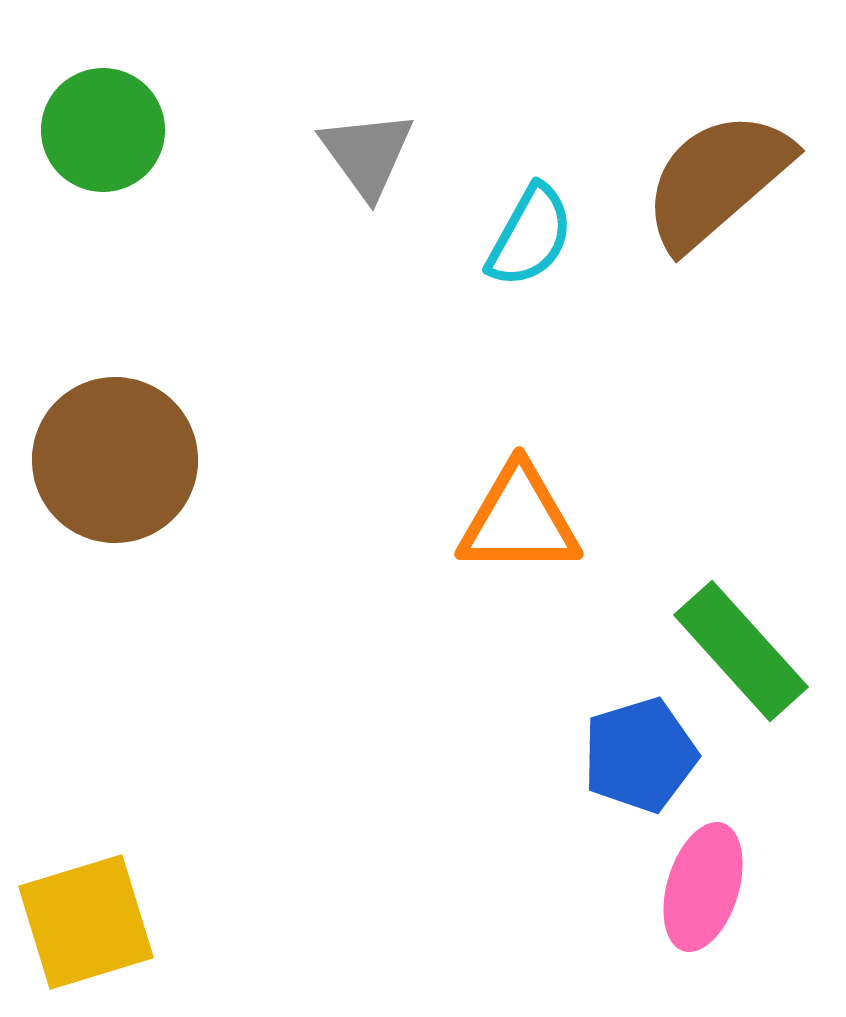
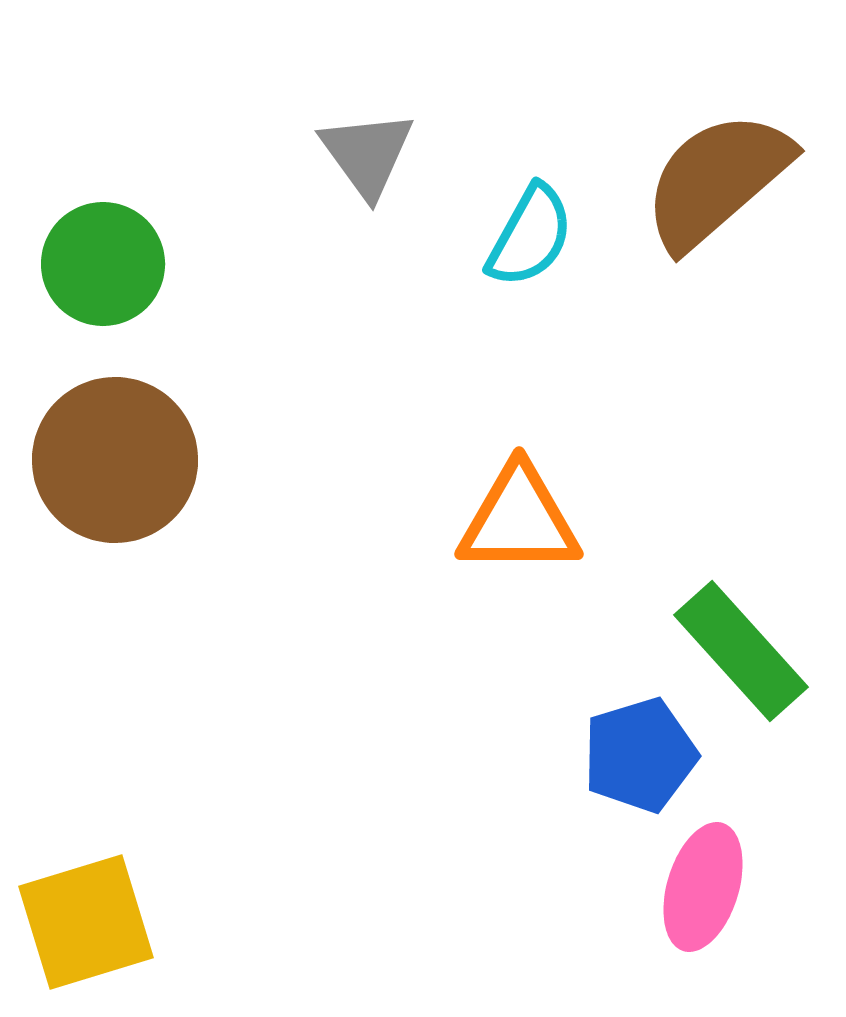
green circle: moved 134 px down
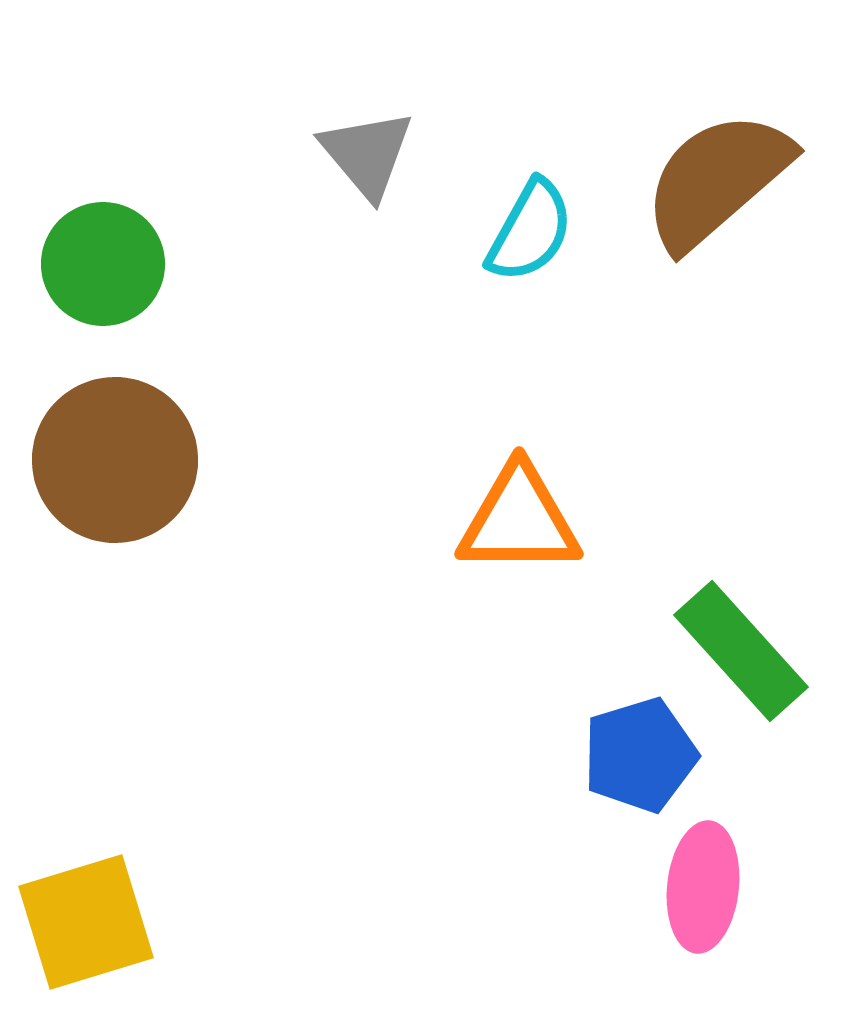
gray triangle: rotated 4 degrees counterclockwise
cyan semicircle: moved 5 px up
pink ellipse: rotated 11 degrees counterclockwise
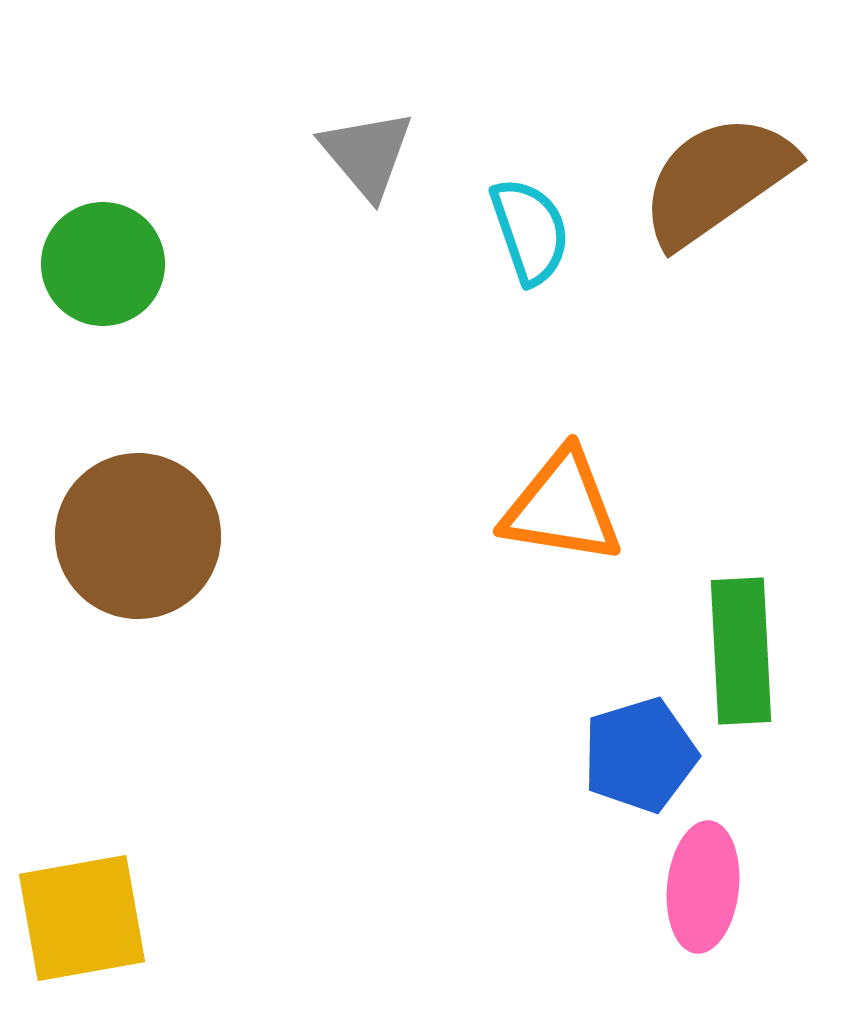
brown semicircle: rotated 6 degrees clockwise
cyan semicircle: rotated 48 degrees counterclockwise
brown circle: moved 23 px right, 76 px down
orange triangle: moved 43 px right, 13 px up; rotated 9 degrees clockwise
green rectangle: rotated 39 degrees clockwise
yellow square: moved 4 px left, 4 px up; rotated 7 degrees clockwise
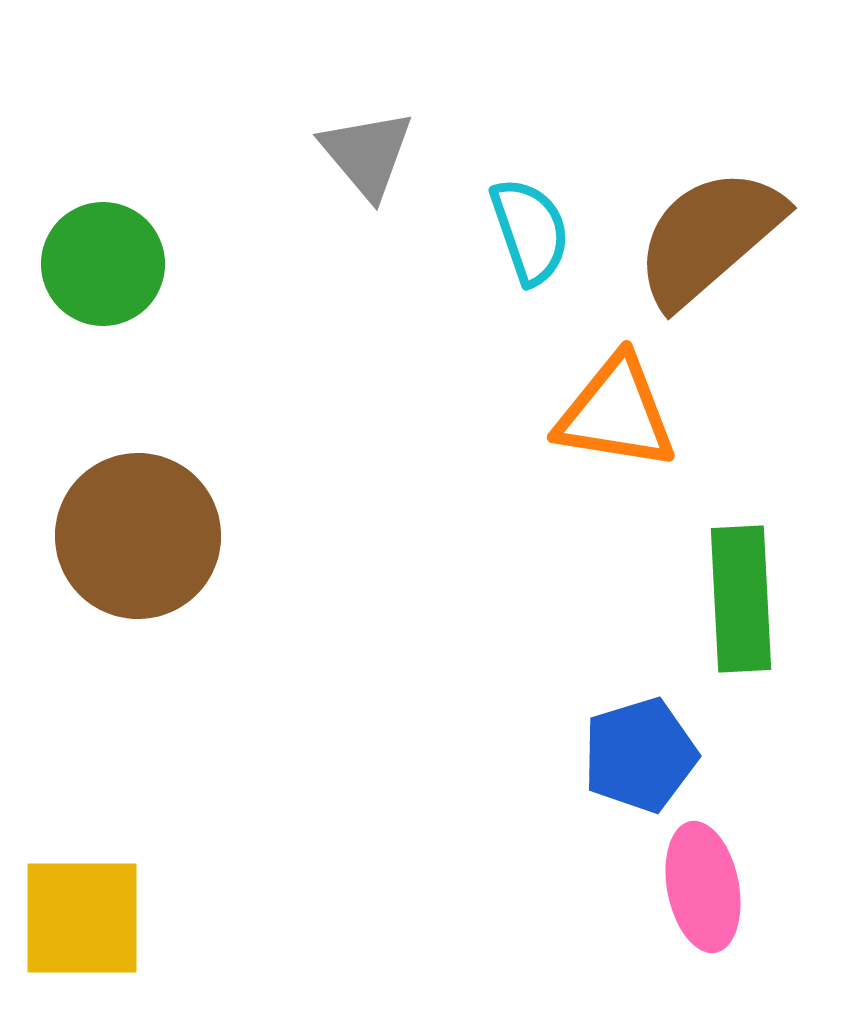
brown semicircle: moved 8 px left, 57 px down; rotated 6 degrees counterclockwise
orange triangle: moved 54 px right, 94 px up
green rectangle: moved 52 px up
pink ellipse: rotated 17 degrees counterclockwise
yellow square: rotated 10 degrees clockwise
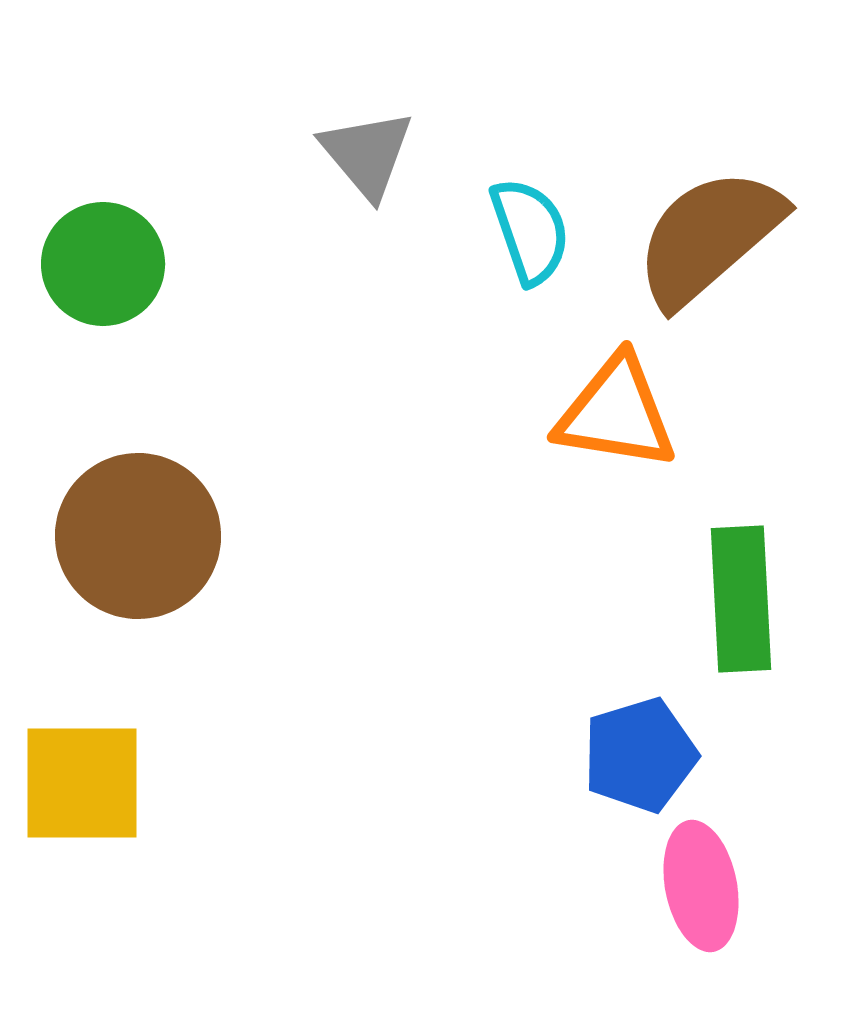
pink ellipse: moved 2 px left, 1 px up
yellow square: moved 135 px up
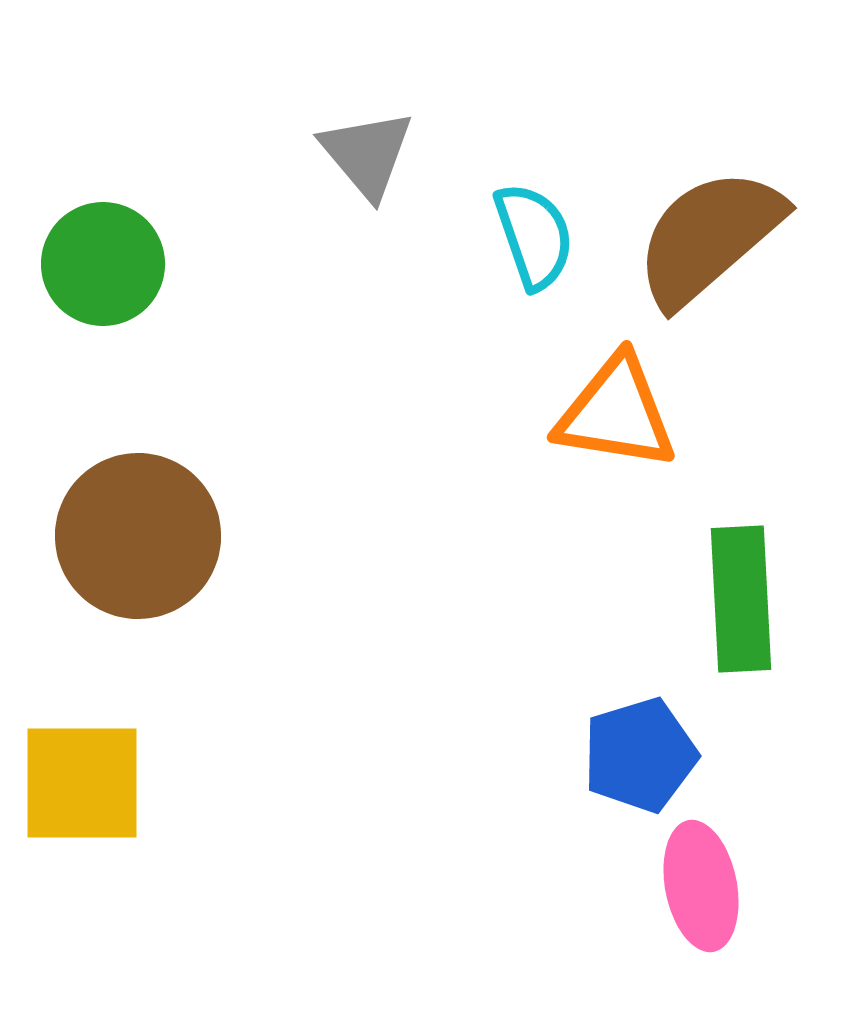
cyan semicircle: moved 4 px right, 5 px down
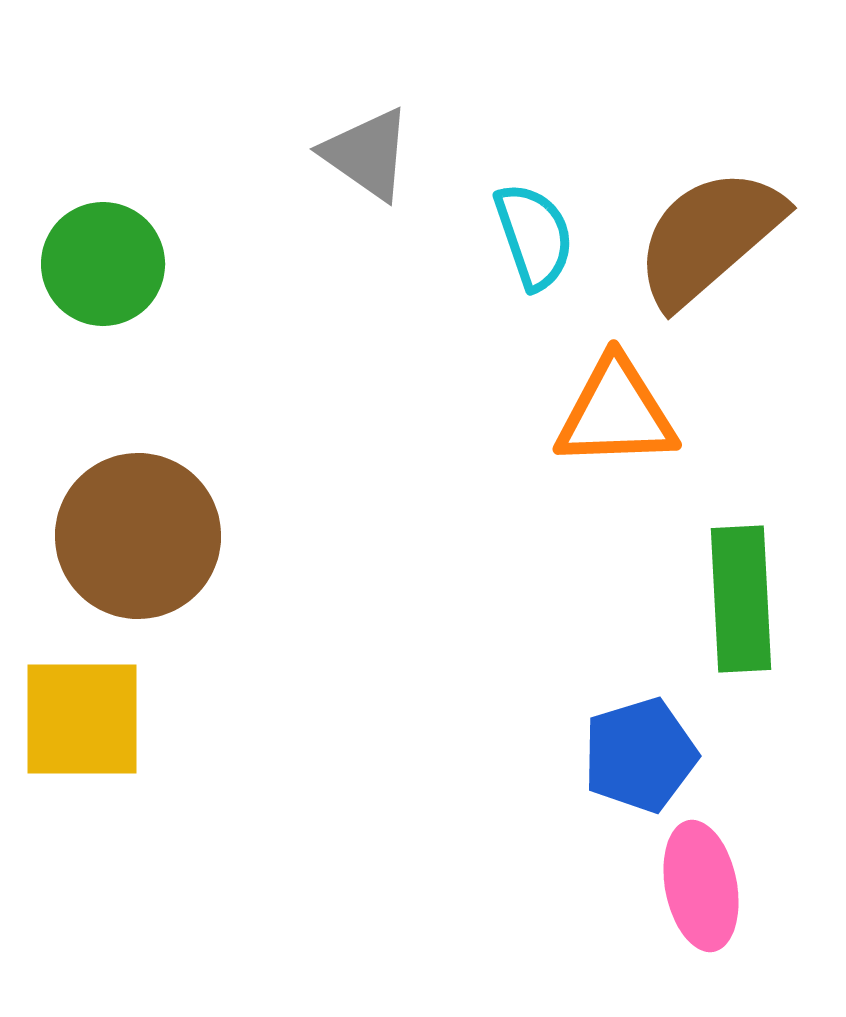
gray triangle: rotated 15 degrees counterclockwise
orange triangle: rotated 11 degrees counterclockwise
yellow square: moved 64 px up
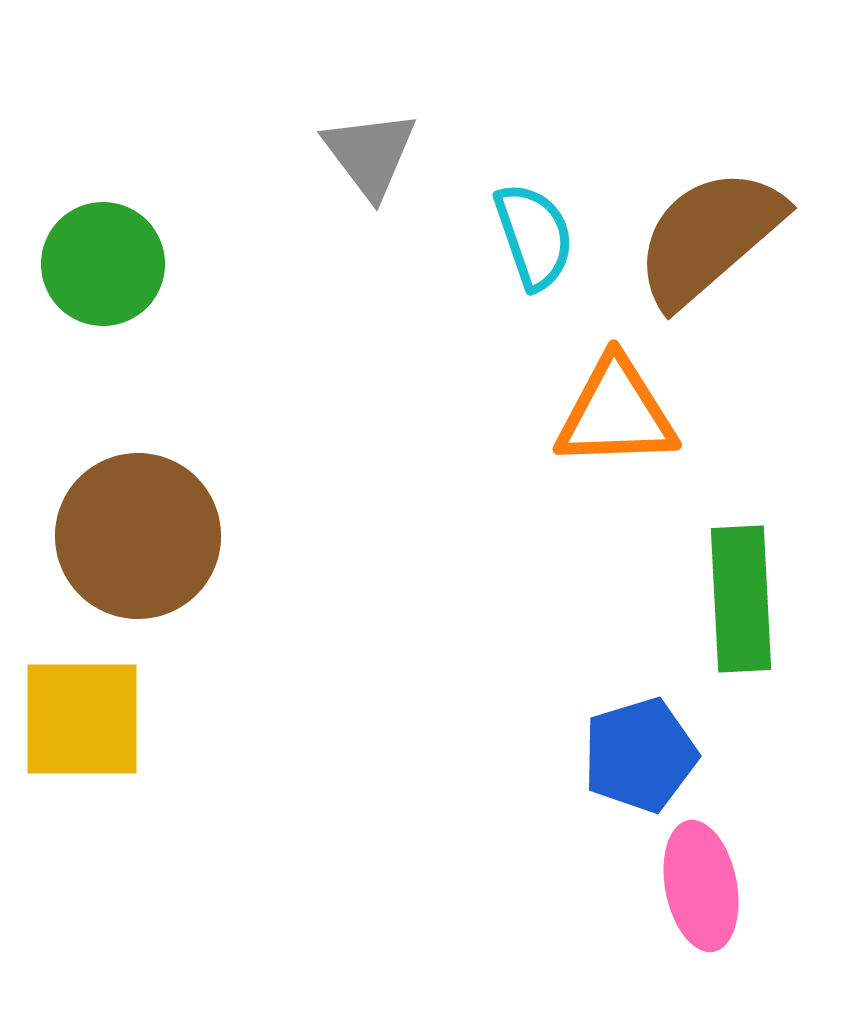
gray triangle: moved 3 px right; rotated 18 degrees clockwise
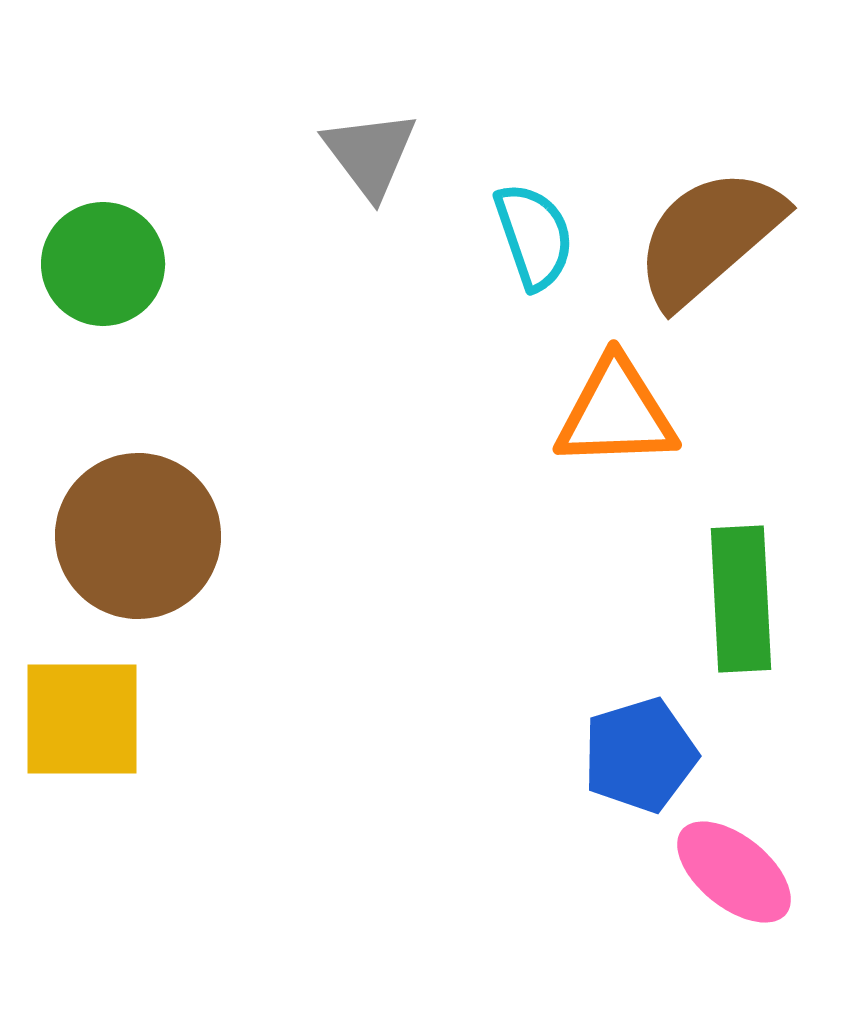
pink ellipse: moved 33 px right, 14 px up; rotated 40 degrees counterclockwise
